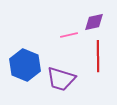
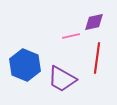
pink line: moved 2 px right, 1 px down
red line: moved 1 px left, 2 px down; rotated 8 degrees clockwise
purple trapezoid: moved 1 px right; rotated 12 degrees clockwise
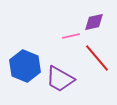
red line: rotated 48 degrees counterclockwise
blue hexagon: moved 1 px down
purple trapezoid: moved 2 px left
